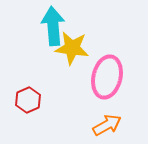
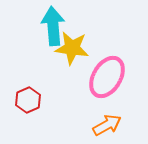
pink ellipse: rotated 18 degrees clockwise
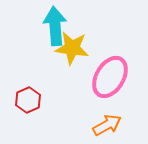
cyan arrow: moved 2 px right
pink ellipse: moved 3 px right
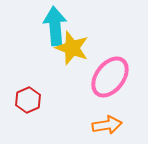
yellow star: rotated 12 degrees clockwise
pink ellipse: rotated 6 degrees clockwise
orange arrow: rotated 20 degrees clockwise
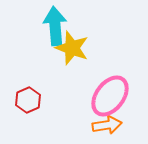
pink ellipse: moved 19 px down
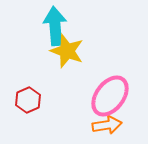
yellow star: moved 5 px left, 3 px down
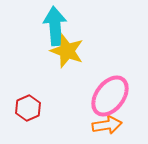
red hexagon: moved 8 px down
